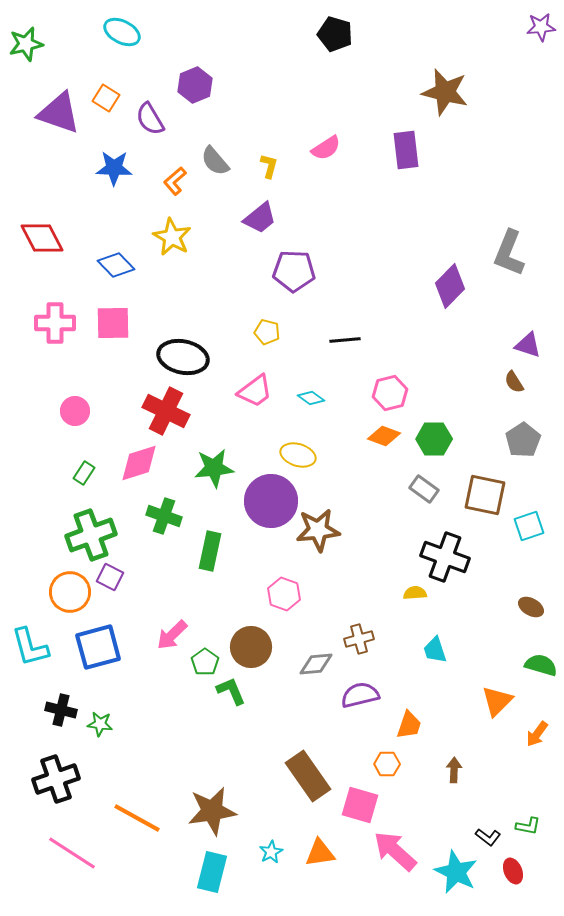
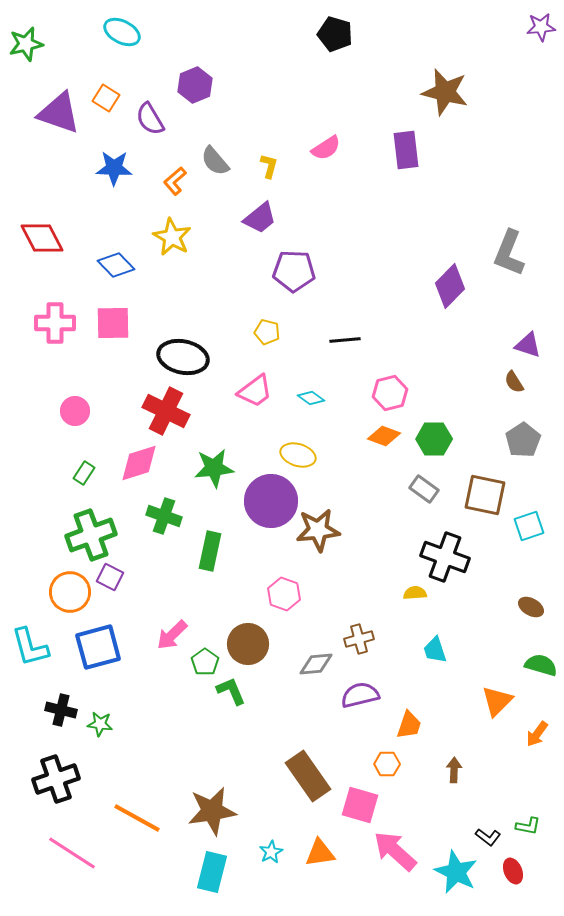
brown circle at (251, 647): moved 3 px left, 3 px up
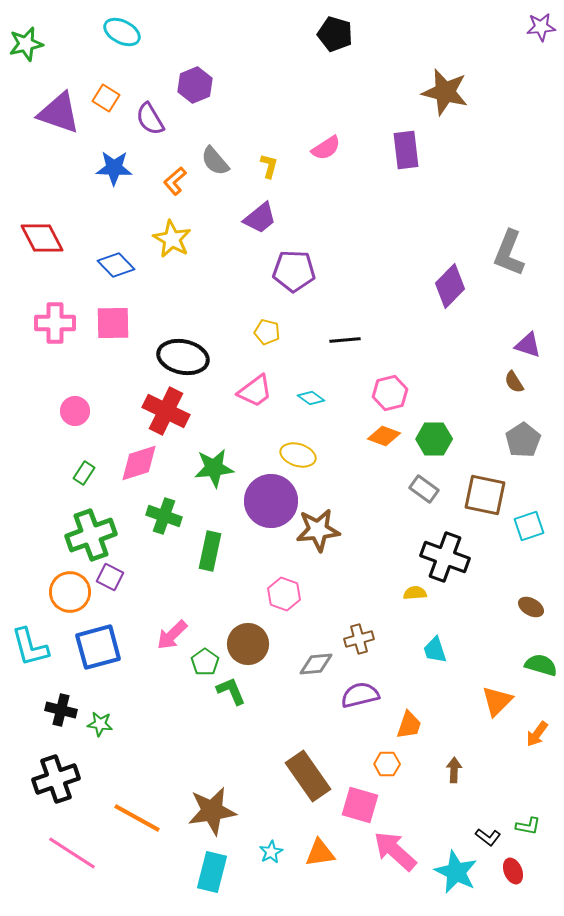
yellow star at (172, 237): moved 2 px down
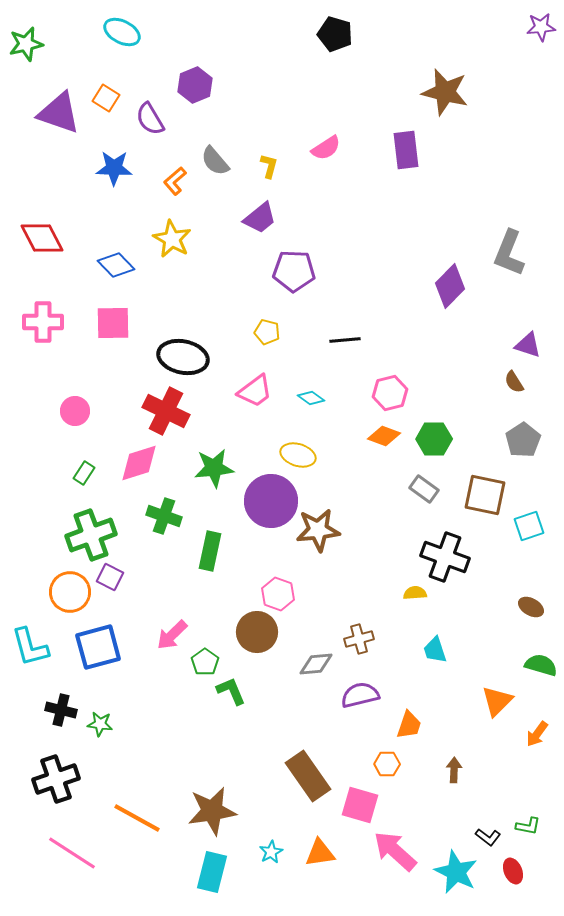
pink cross at (55, 323): moved 12 px left, 1 px up
pink hexagon at (284, 594): moved 6 px left
brown circle at (248, 644): moved 9 px right, 12 px up
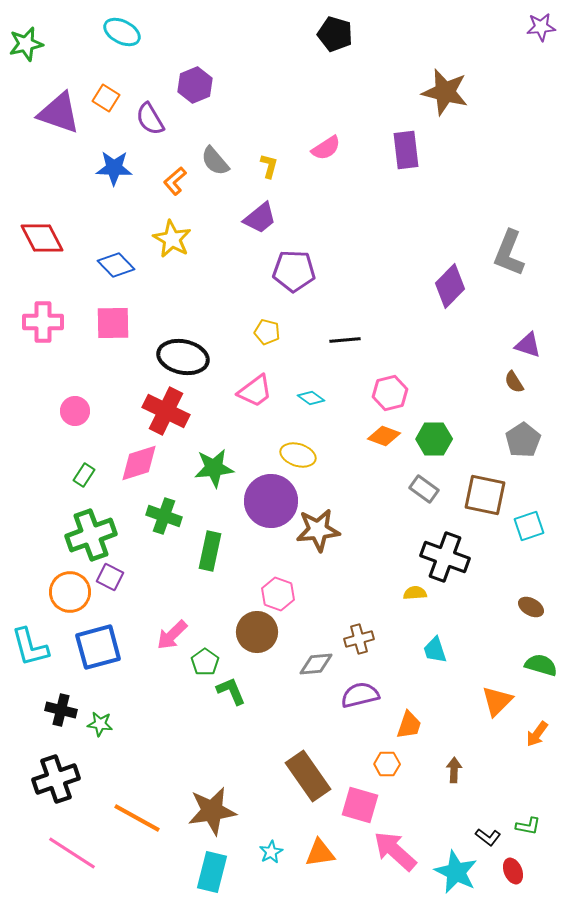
green rectangle at (84, 473): moved 2 px down
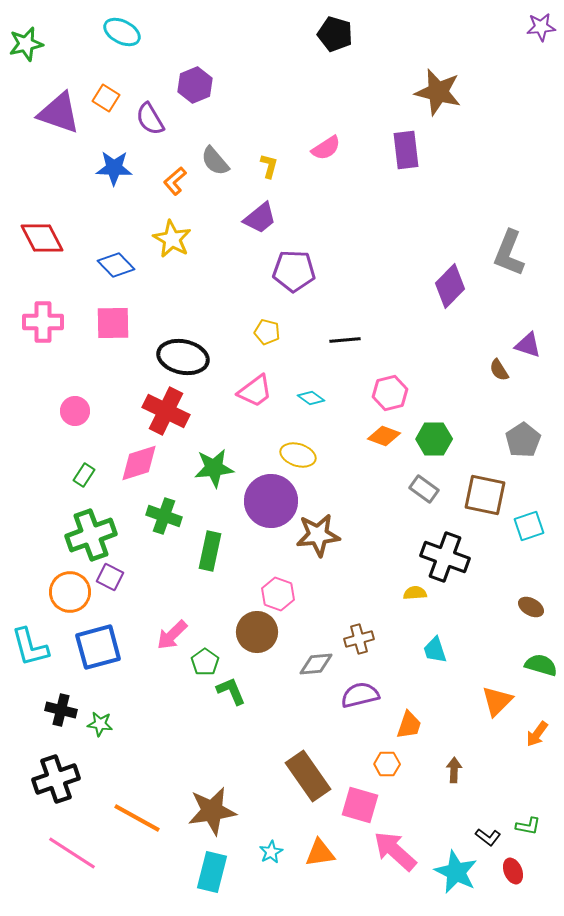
brown star at (445, 92): moved 7 px left
brown semicircle at (514, 382): moved 15 px left, 12 px up
brown star at (318, 530): moved 5 px down
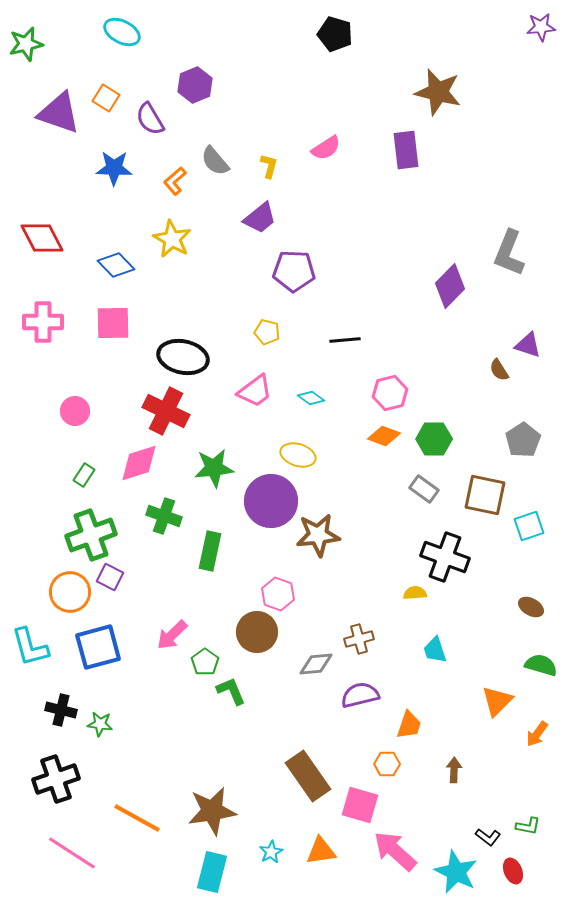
orange triangle at (320, 853): moved 1 px right, 2 px up
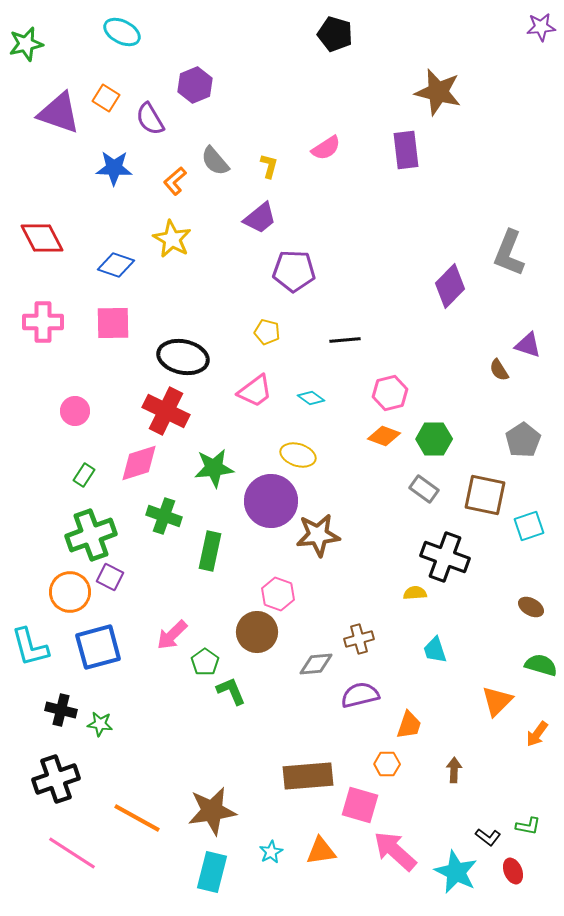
blue diamond at (116, 265): rotated 27 degrees counterclockwise
brown rectangle at (308, 776): rotated 60 degrees counterclockwise
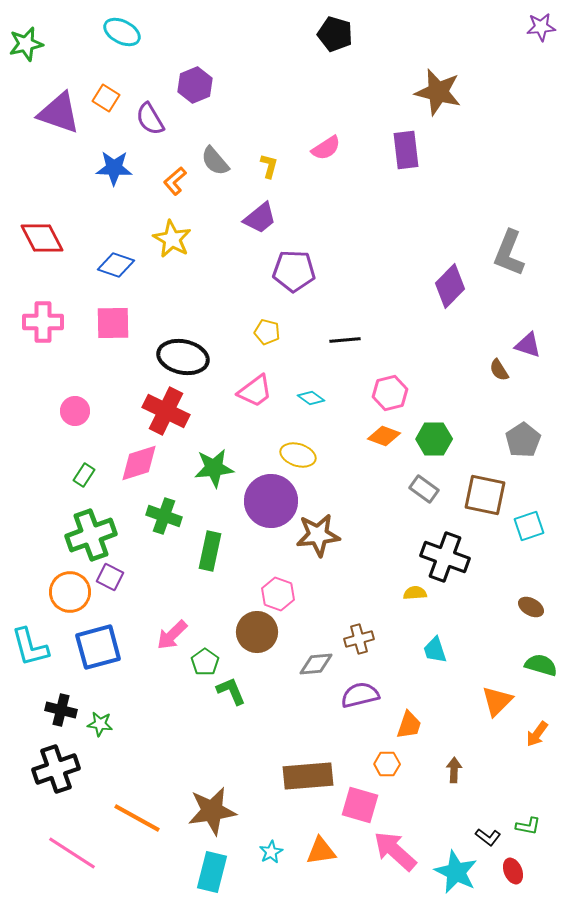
black cross at (56, 779): moved 10 px up
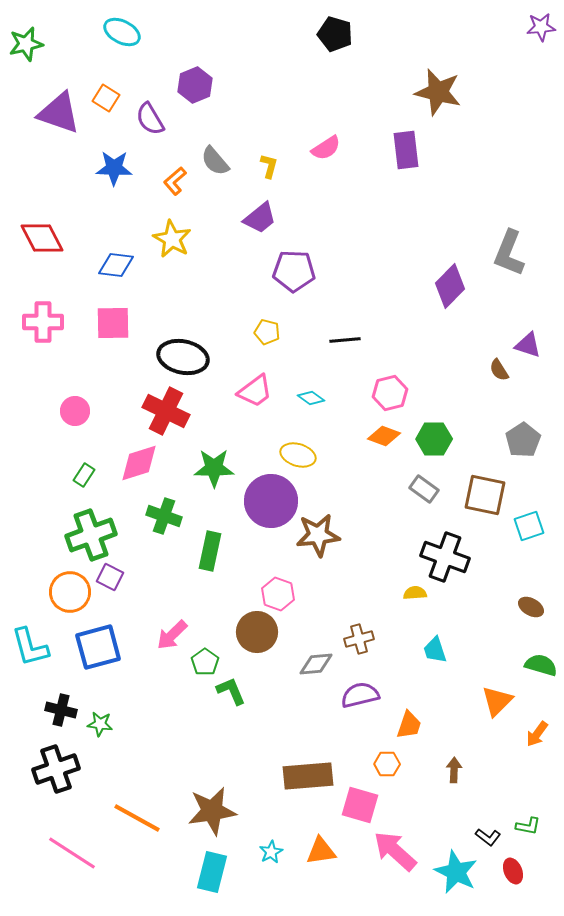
blue diamond at (116, 265): rotated 12 degrees counterclockwise
green star at (214, 468): rotated 6 degrees clockwise
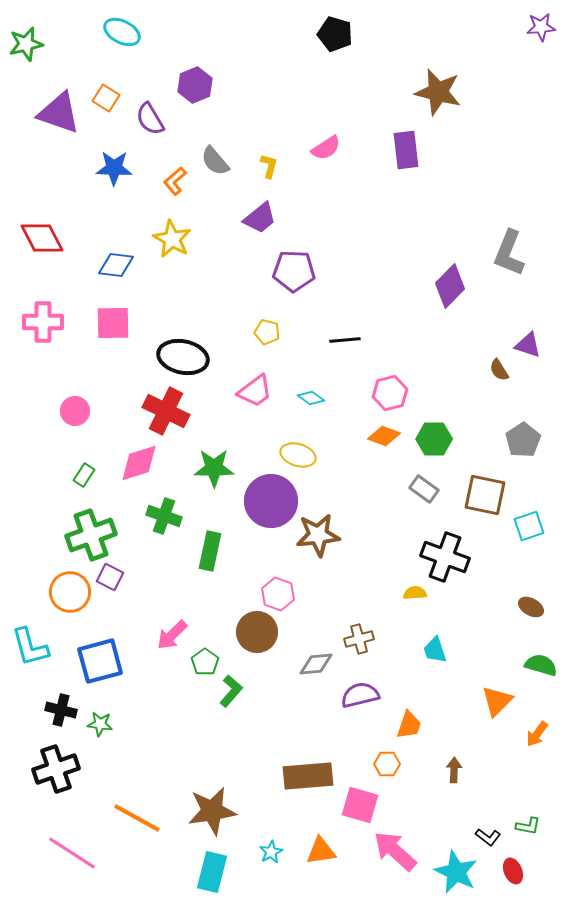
blue square at (98, 647): moved 2 px right, 14 px down
green L-shape at (231, 691): rotated 64 degrees clockwise
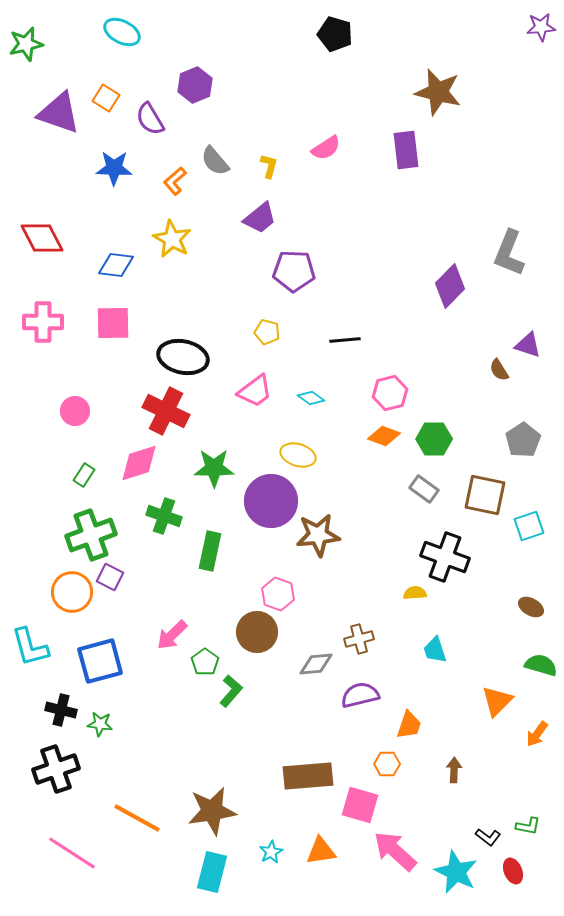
orange circle at (70, 592): moved 2 px right
